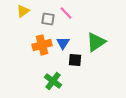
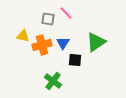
yellow triangle: moved 25 px down; rotated 48 degrees clockwise
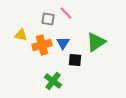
yellow triangle: moved 2 px left, 1 px up
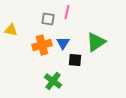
pink line: moved 1 px right, 1 px up; rotated 56 degrees clockwise
yellow triangle: moved 10 px left, 5 px up
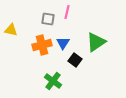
black square: rotated 32 degrees clockwise
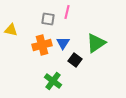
green triangle: moved 1 px down
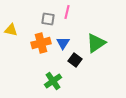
orange cross: moved 1 px left, 2 px up
green cross: rotated 18 degrees clockwise
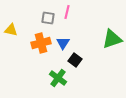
gray square: moved 1 px up
green triangle: moved 16 px right, 4 px up; rotated 15 degrees clockwise
green cross: moved 5 px right, 3 px up; rotated 18 degrees counterclockwise
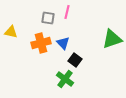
yellow triangle: moved 2 px down
blue triangle: rotated 16 degrees counterclockwise
green cross: moved 7 px right, 1 px down
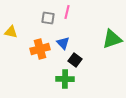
orange cross: moved 1 px left, 6 px down
green cross: rotated 36 degrees counterclockwise
